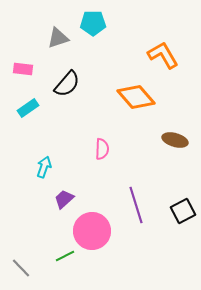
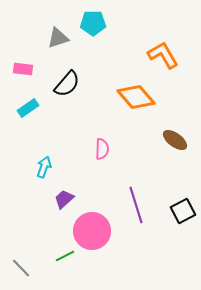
brown ellipse: rotated 20 degrees clockwise
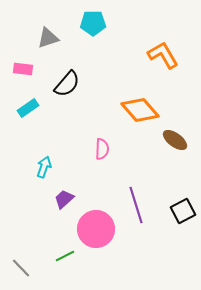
gray triangle: moved 10 px left
orange diamond: moved 4 px right, 13 px down
pink circle: moved 4 px right, 2 px up
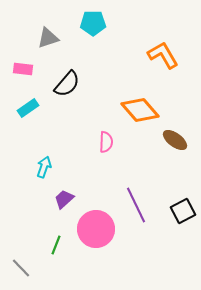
pink semicircle: moved 4 px right, 7 px up
purple line: rotated 9 degrees counterclockwise
green line: moved 9 px left, 11 px up; rotated 42 degrees counterclockwise
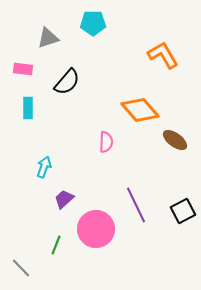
black semicircle: moved 2 px up
cyan rectangle: rotated 55 degrees counterclockwise
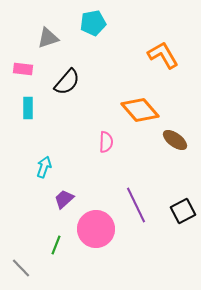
cyan pentagon: rotated 10 degrees counterclockwise
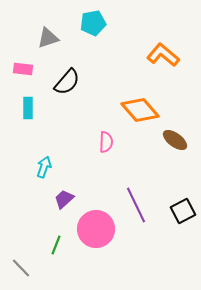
orange L-shape: rotated 20 degrees counterclockwise
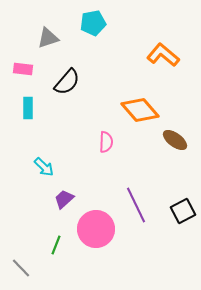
cyan arrow: rotated 115 degrees clockwise
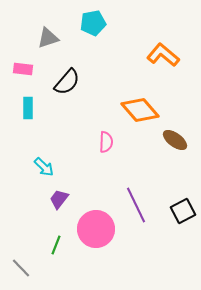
purple trapezoid: moved 5 px left; rotated 10 degrees counterclockwise
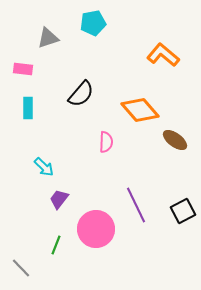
black semicircle: moved 14 px right, 12 px down
